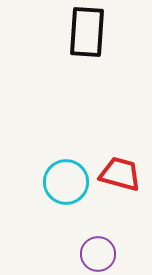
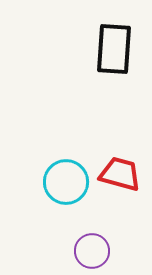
black rectangle: moved 27 px right, 17 px down
purple circle: moved 6 px left, 3 px up
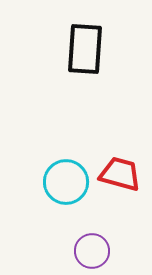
black rectangle: moved 29 px left
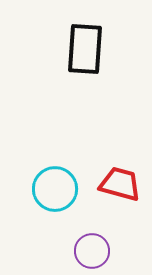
red trapezoid: moved 10 px down
cyan circle: moved 11 px left, 7 px down
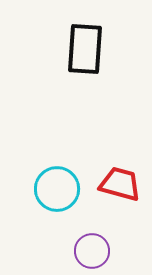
cyan circle: moved 2 px right
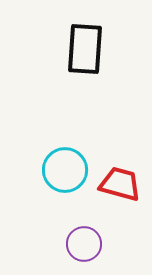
cyan circle: moved 8 px right, 19 px up
purple circle: moved 8 px left, 7 px up
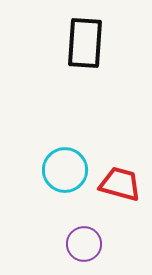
black rectangle: moved 6 px up
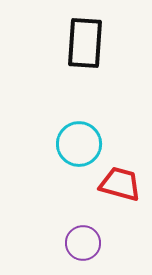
cyan circle: moved 14 px right, 26 px up
purple circle: moved 1 px left, 1 px up
